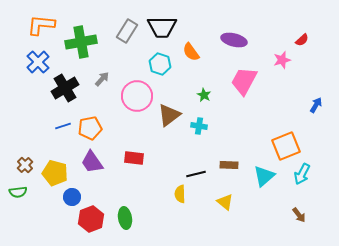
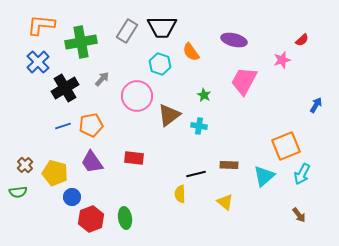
orange pentagon: moved 1 px right, 3 px up
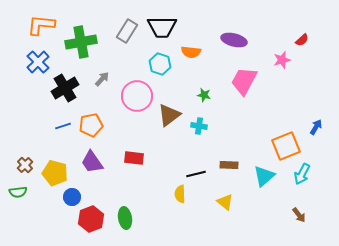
orange semicircle: rotated 48 degrees counterclockwise
green star: rotated 16 degrees counterclockwise
blue arrow: moved 22 px down
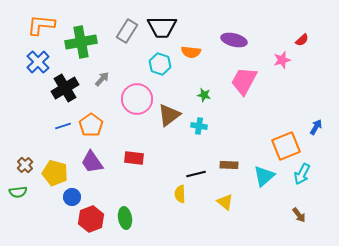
pink circle: moved 3 px down
orange pentagon: rotated 25 degrees counterclockwise
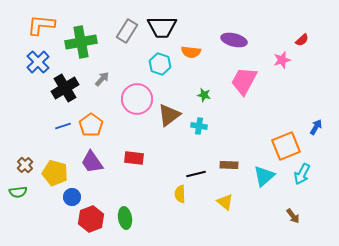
brown arrow: moved 6 px left, 1 px down
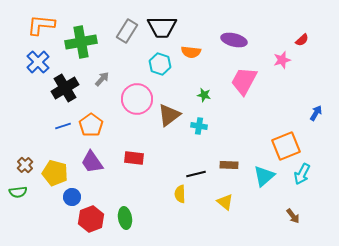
blue arrow: moved 14 px up
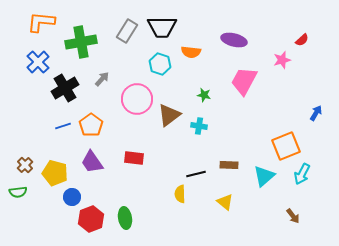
orange L-shape: moved 3 px up
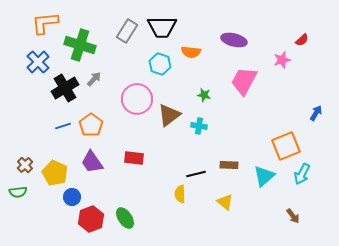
orange L-shape: moved 4 px right, 1 px down; rotated 12 degrees counterclockwise
green cross: moved 1 px left, 3 px down; rotated 28 degrees clockwise
gray arrow: moved 8 px left
yellow pentagon: rotated 10 degrees clockwise
green ellipse: rotated 25 degrees counterclockwise
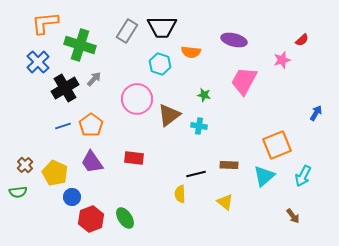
orange square: moved 9 px left, 1 px up
cyan arrow: moved 1 px right, 2 px down
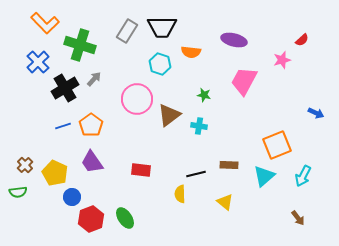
orange L-shape: rotated 128 degrees counterclockwise
blue arrow: rotated 84 degrees clockwise
red rectangle: moved 7 px right, 12 px down
brown arrow: moved 5 px right, 2 px down
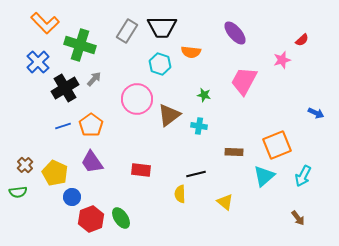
purple ellipse: moved 1 px right, 7 px up; rotated 35 degrees clockwise
brown rectangle: moved 5 px right, 13 px up
green ellipse: moved 4 px left
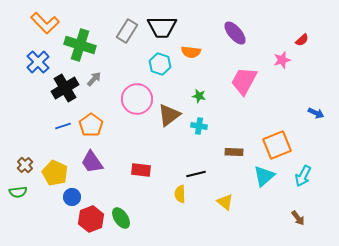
green star: moved 5 px left, 1 px down
